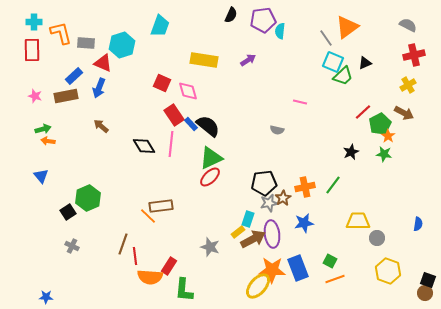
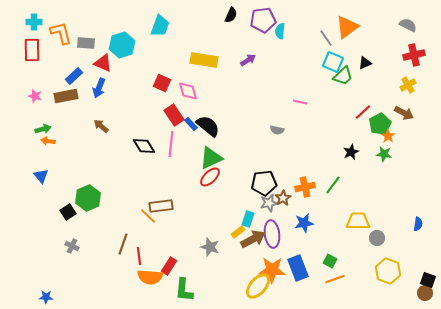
red line at (135, 256): moved 4 px right
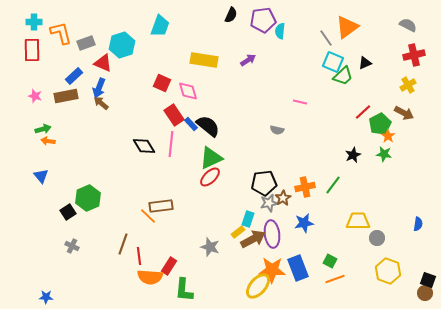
gray rectangle at (86, 43): rotated 24 degrees counterclockwise
brown arrow at (101, 126): moved 23 px up
black star at (351, 152): moved 2 px right, 3 px down
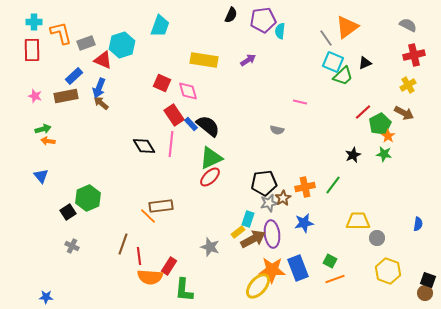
red triangle at (103, 63): moved 3 px up
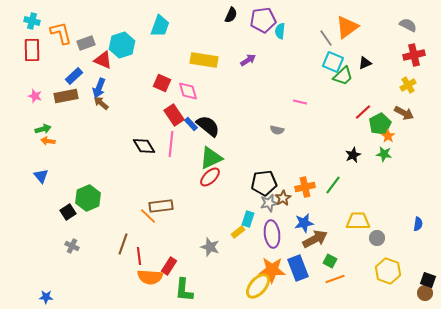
cyan cross at (34, 22): moved 2 px left, 1 px up; rotated 14 degrees clockwise
brown arrow at (253, 239): moved 62 px right
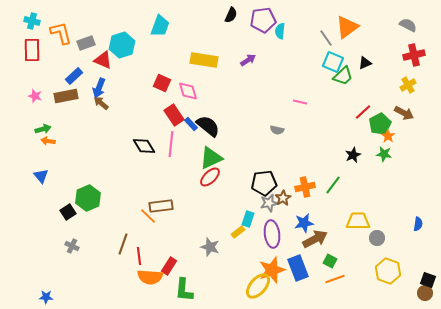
orange star at (272, 270): rotated 20 degrees counterclockwise
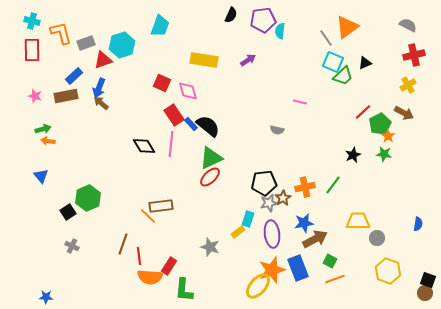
red triangle at (103, 60): rotated 42 degrees counterclockwise
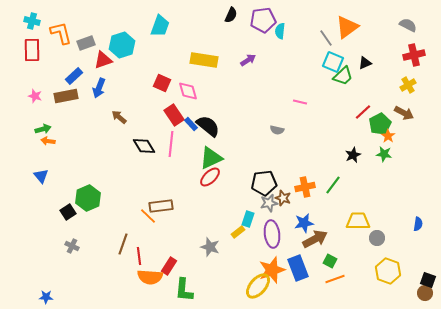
brown arrow at (101, 103): moved 18 px right, 14 px down
brown star at (283, 198): rotated 21 degrees counterclockwise
